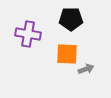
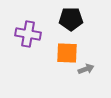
orange square: moved 1 px up
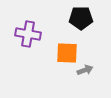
black pentagon: moved 10 px right, 1 px up
gray arrow: moved 1 px left, 1 px down
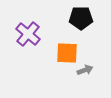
purple cross: rotated 30 degrees clockwise
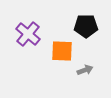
black pentagon: moved 5 px right, 8 px down
orange square: moved 5 px left, 2 px up
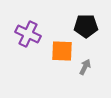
purple cross: rotated 15 degrees counterclockwise
gray arrow: moved 3 px up; rotated 42 degrees counterclockwise
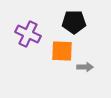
black pentagon: moved 12 px left, 4 px up
gray arrow: rotated 63 degrees clockwise
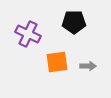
orange square: moved 5 px left, 11 px down; rotated 10 degrees counterclockwise
gray arrow: moved 3 px right, 1 px up
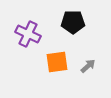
black pentagon: moved 1 px left
gray arrow: rotated 42 degrees counterclockwise
